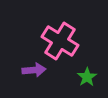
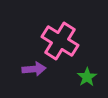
purple arrow: moved 1 px up
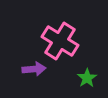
green star: moved 1 px down
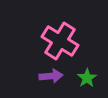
purple arrow: moved 17 px right, 7 px down
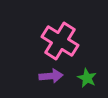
green star: rotated 12 degrees counterclockwise
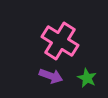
purple arrow: rotated 25 degrees clockwise
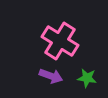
green star: rotated 18 degrees counterclockwise
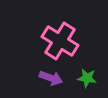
purple arrow: moved 2 px down
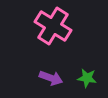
pink cross: moved 7 px left, 15 px up
